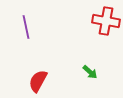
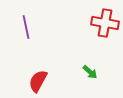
red cross: moved 1 px left, 2 px down
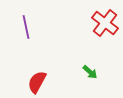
red cross: rotated 28 degrees clockwise
red semicircle: moved 1 px left, 1 px down
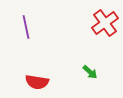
red cross: rotated 16 degrees clockwise
red semicircle: rotated 110 degrees counterclockwise
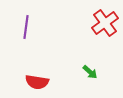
purple line: rotated 20 degrees clockwise
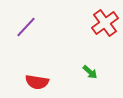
purple line: rotated 35 degrees clockwise
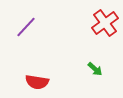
green arrow: moved 5 px right, 3 px up
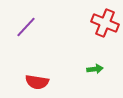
red cross: rotated 32 degrees counterclockwise
green arrow: rotated 49 degrees counterclockwise
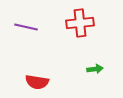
red cross: moved 25 px left; rotated 28 degrees counterclockwise
purple line: rotated 60 degrees clockwise
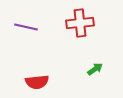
green arrow: rotated 28 degrees counterclockwise
red semicircle: rotated 15 degrees counterclockwise
